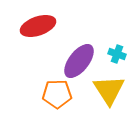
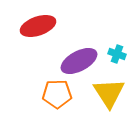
purple ellipse: rotated 24 degrees clockwise
yellow triangle: moved 3 px down
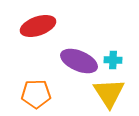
cyan cross: moved 4 px left, 6 px down; rotated 18 degrees counterclockwise
purple ellipse: rotated 51 degrees clockwise
orange pentagon: moved 21 px left
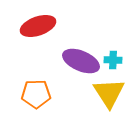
purple ellipse: moved 2 px right
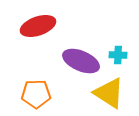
cyan cross: moved 5 px right, 5 px up
yellow triangle: rotated 24 degrees counterclockwise
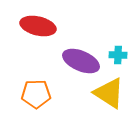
red ellipse: rotated 32 degrees clockwise
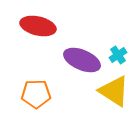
cyan cross: rotated 36 degrees counterclockwise
purple ellipse: moved 1 px right, 1 px up
yellow triangle: moved 5 px right, 2 px up
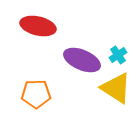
yellow triangle: moved 2 px right, 3 px up
